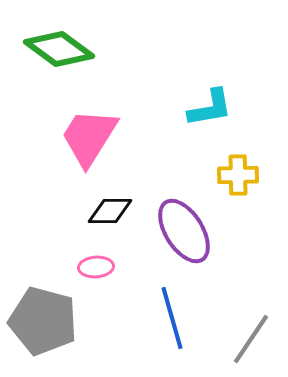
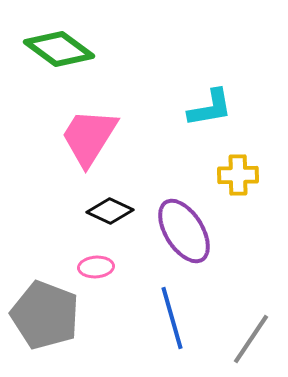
black diamond: rotated 24 degrees clockwise
gray pentagon: moved 2 px right, 6 px up; rotated 6 degrees clockwise
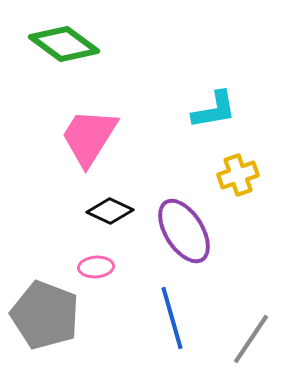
green diamond: moved 5 px right, 5 px up
cyan L-shape: moved 4 px right, 2 px down
yellow cross: rotated 18 degrees counterclockwise
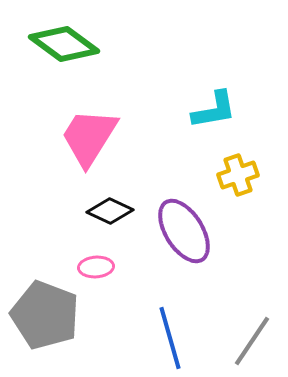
blue line: moved 2 px left, 20 px down
gray line: moved 1 px right, 2 px down
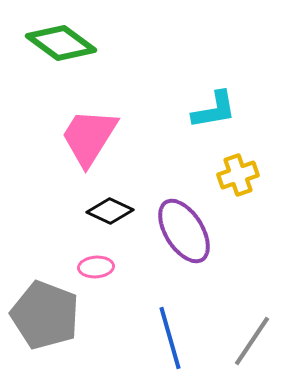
green diamond: moved 3 px left, 1 px up
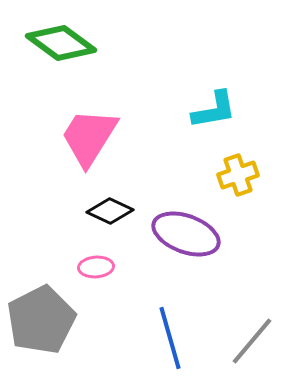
purple ellipse: moved 2 px right, 3 px down; rotated 38 degrees counterclockwise
gray pentagon: moved 4 px left, 5 px down; rotated 24 degrees clockwise
gray line: rotated 6 degrees clockwise
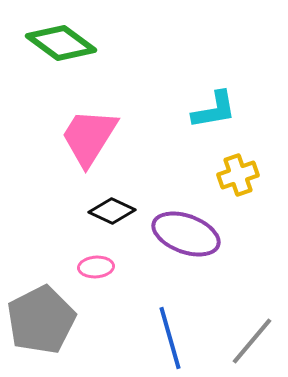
black diamond: moved 2 px right
